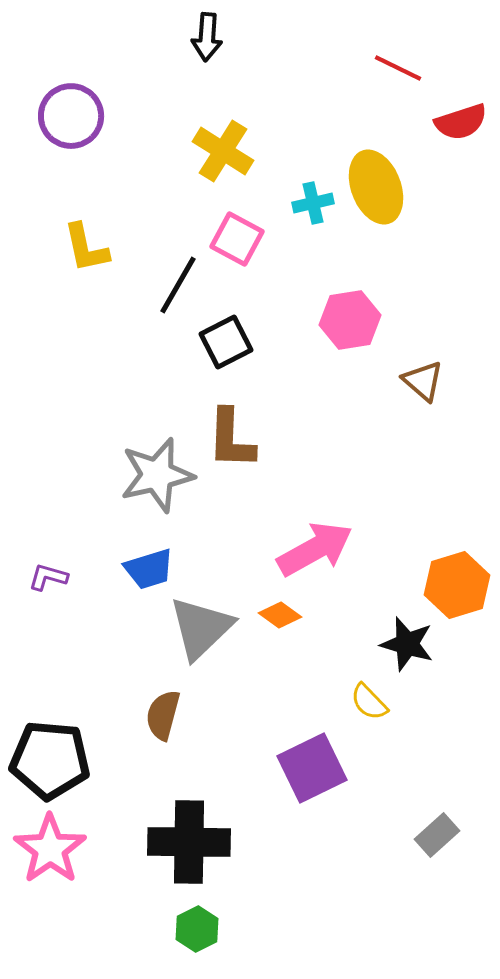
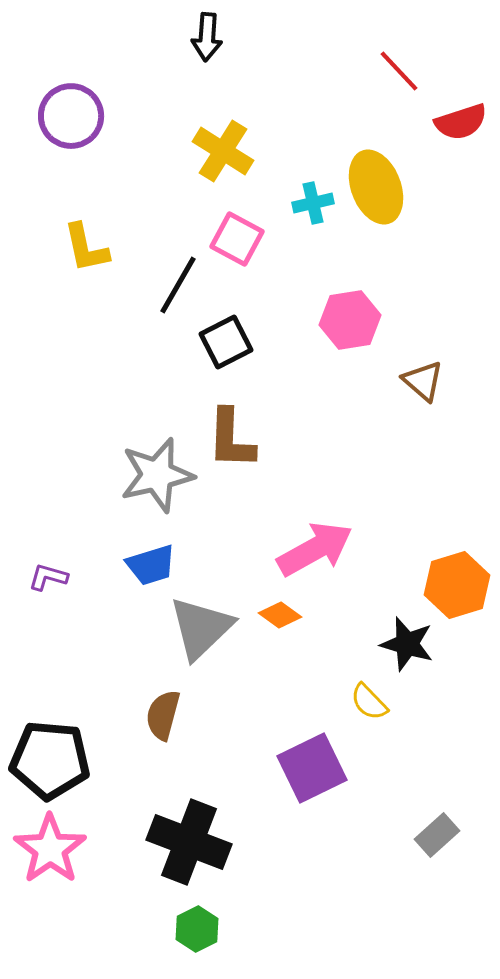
red line: moved 1 px right, 3 px down; rotated 21 degrees clockwise
blue trapezoid: moved 2 px right, 4 px up
black cross: rotated 20 degrees clockwise
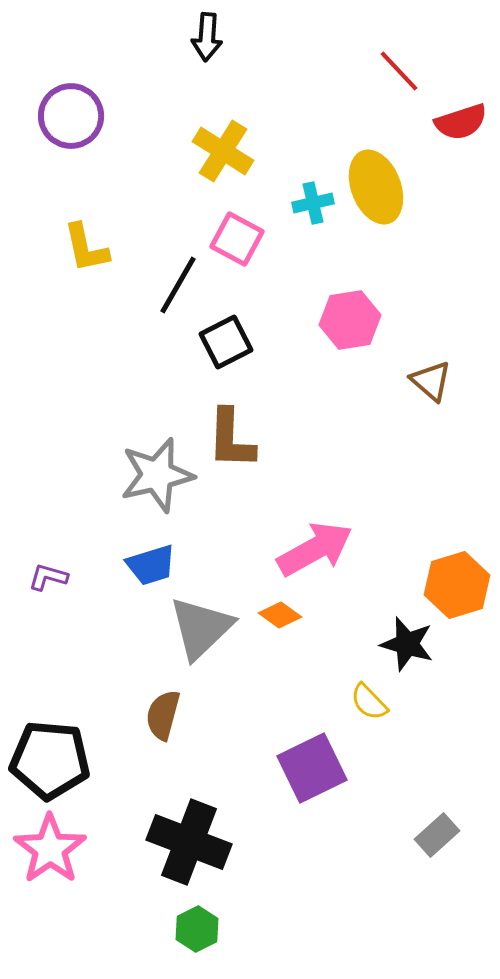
brown triangle: moved 8 px right
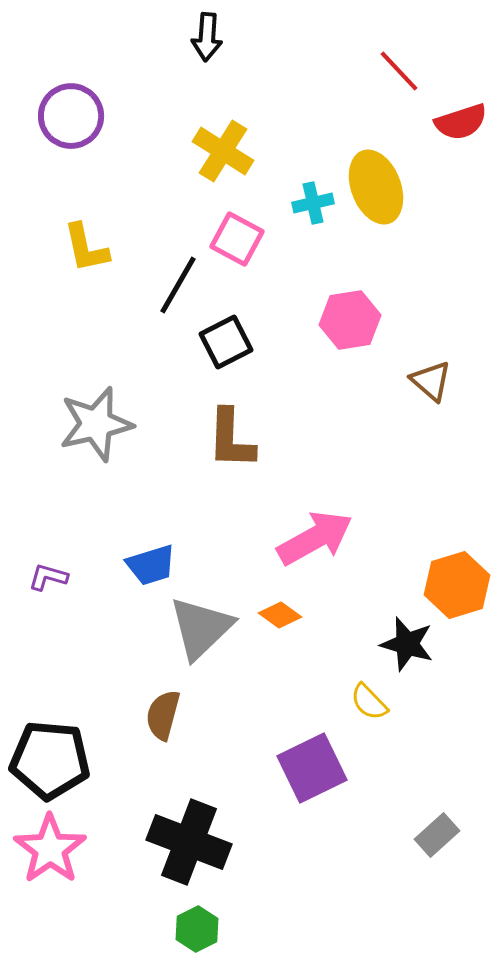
gray star: moved 61 px left, 51 px up
pink arrow: moved 11 px up
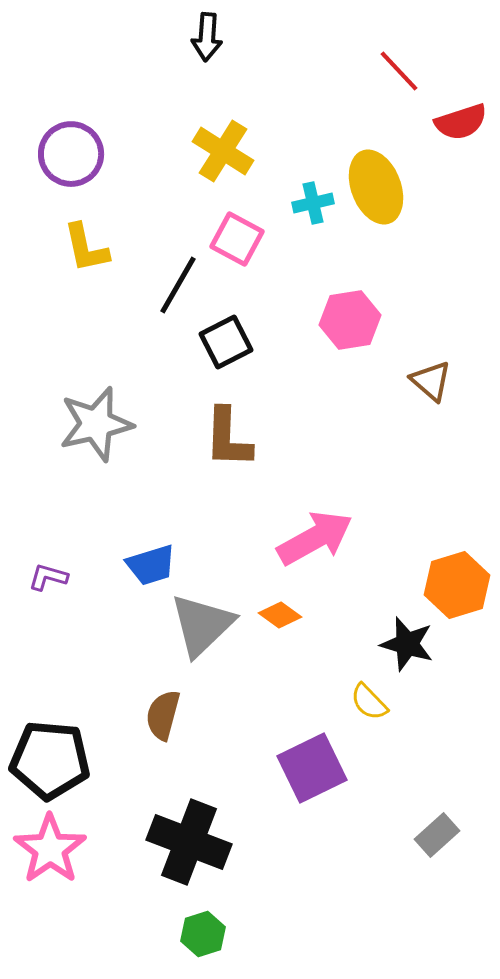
purple circle: moved 38 px down
brown L-shape: moved 3 px left, 1 px up
gray triangle: moved 1 px right, 3 px up
green hexagon: moved 6 px right, 5 px down; rotated 9 degrees clockwise
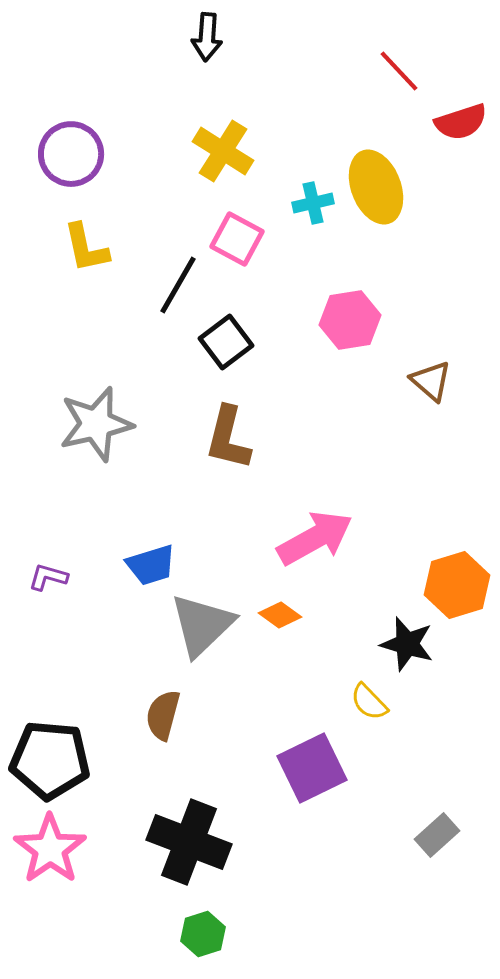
black square: rotated 10 degrees counterclockwise
brown L-shape: rotated 12 degrees clockwise
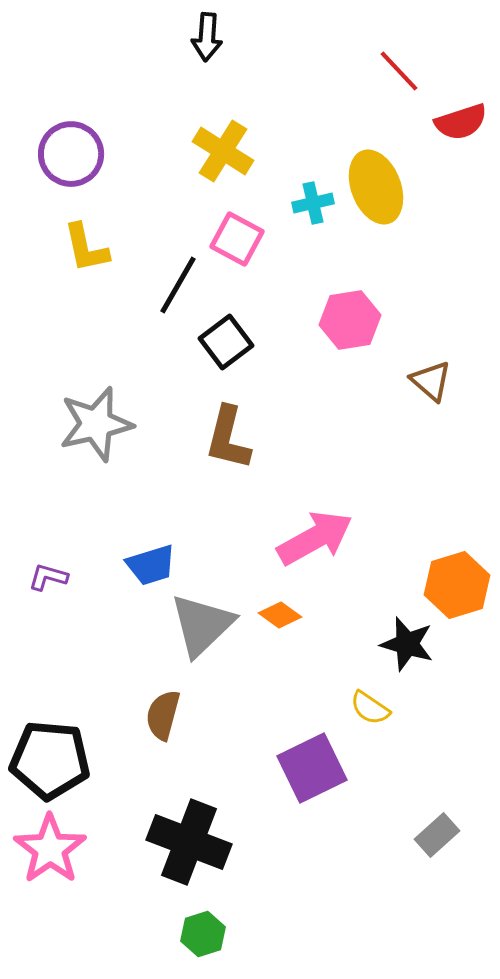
yellow semicircle: moved 1 px right, 6 px down; rotated 12 degrees counterclockwise
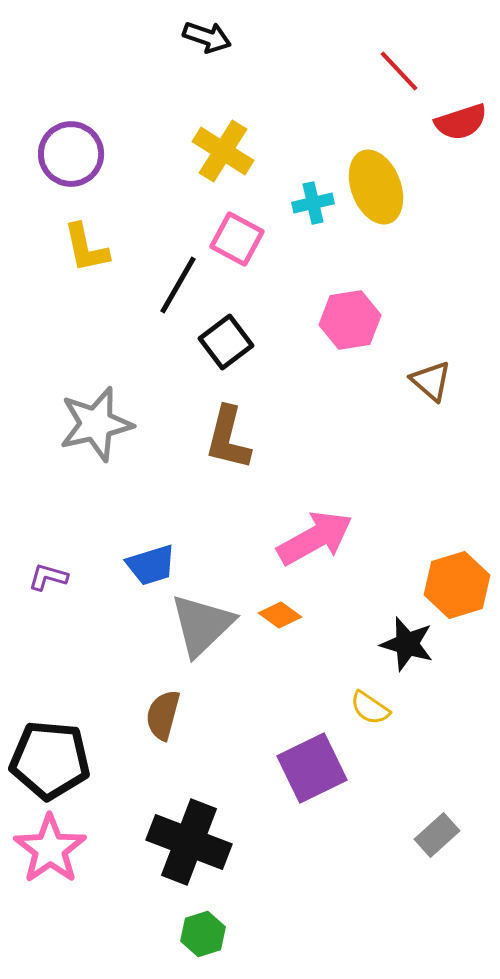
black arrow: rotated 75 degrees counterclockwise
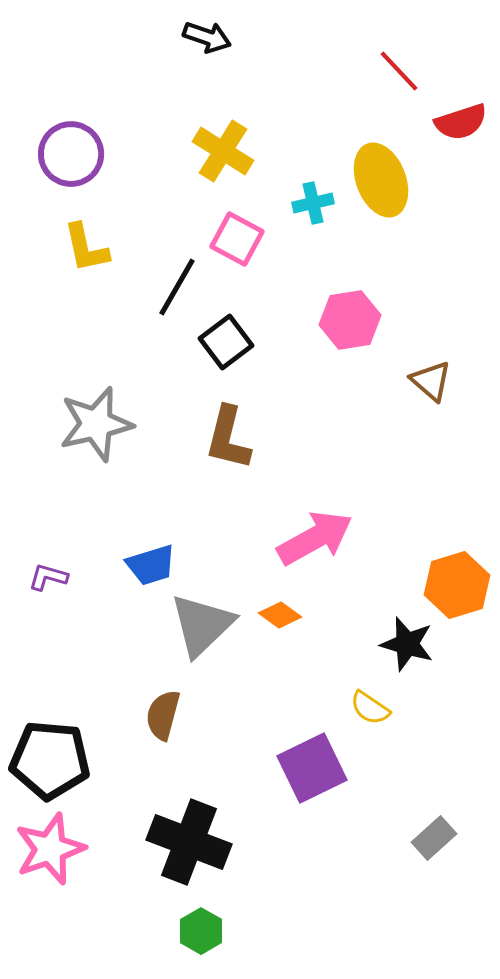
yellow ellipse: moved 5 px right, 7 px up
black line: moved 1 px left, 2 px down
gray rectangle: moved 3 px left, 3 px down
pink star: rotated 16 degrees clockwise
green hexagon: moved 2 px left, 3 px up; rotated 12 degrees counterclockwise
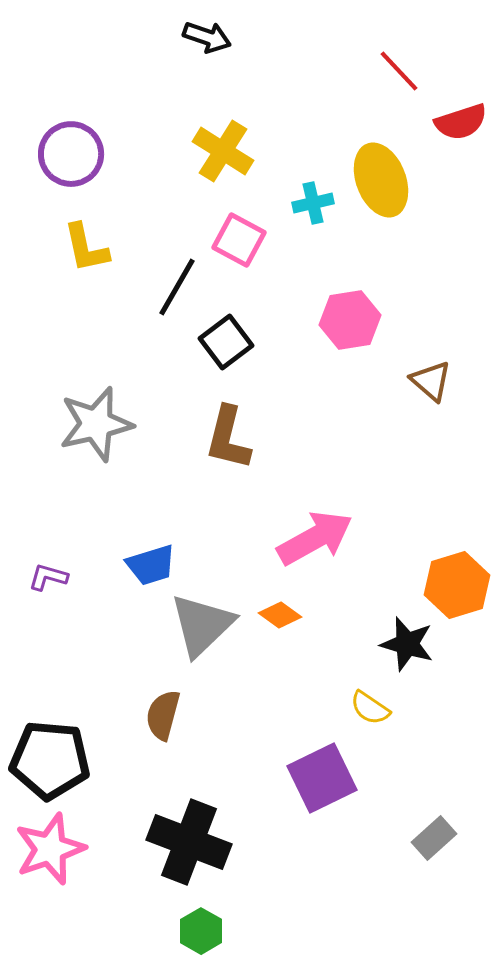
pink square: moved 2 px right, 1 px down
purple square: moved 10 px right, 10 px down
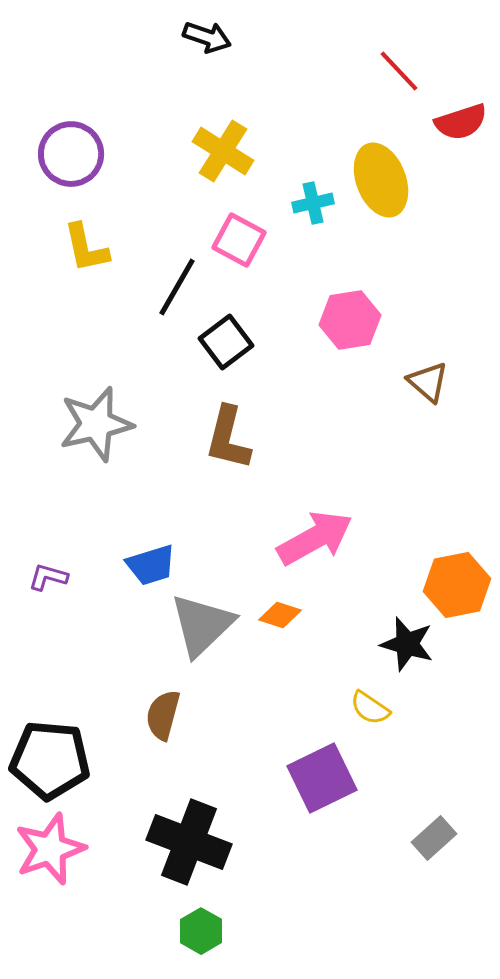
brown triangle: moved 3 px left, 1 px down
orange hexagon: rotated 6 degrees clockwise
orange diamond: rotated 18 degrees counterclockwise
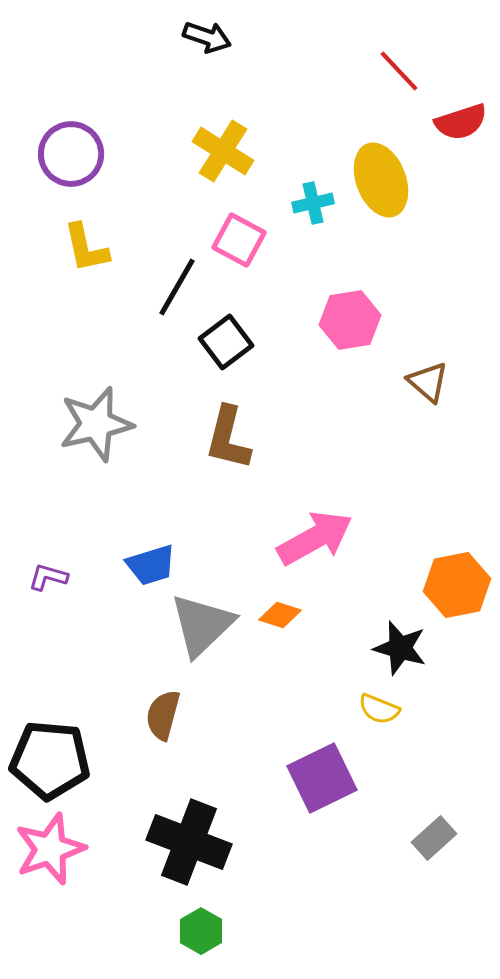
black star: moved 7 px left, 4 px down
yellow semicircle: moved 9 px right, 1 px down; rotated 12 degrees counterclockwise
